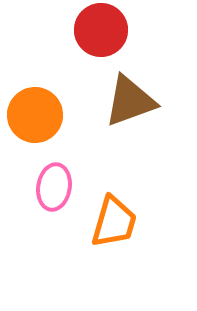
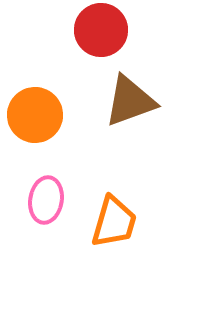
pink ellipse: moved 8 px left, 13 px down
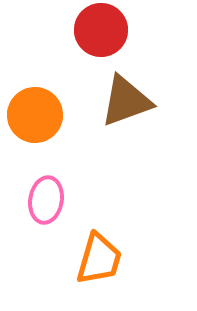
brown triangle: moved 4 px left
orange trapezoid: moved 15 px left, 37 px down
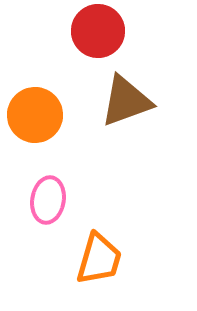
red circle: moved 3 px left, 1 px down
pink ellipse: moved 2 px right
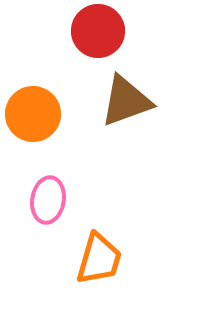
orange circle: moved 2 px left, 1 px up
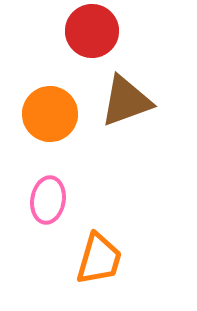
red circle: moved 6 px left
orange circle: moved 17 px right
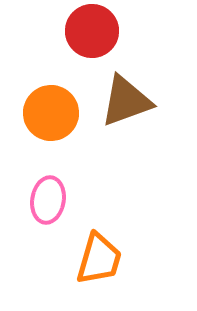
orange circle: moved 1 px right, 1 px up
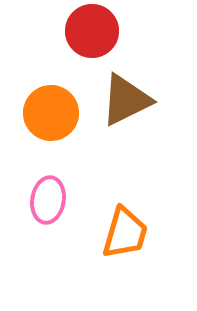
brown triangle: moved 1 px up; rotated 6 degrees counterclockwise
orange trapezoid: moved 26 px right, 26 px up
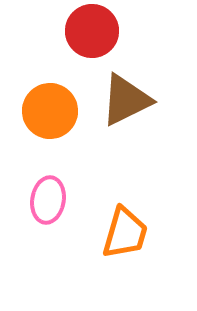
orange circle: moved 1 px left, 2 px up
